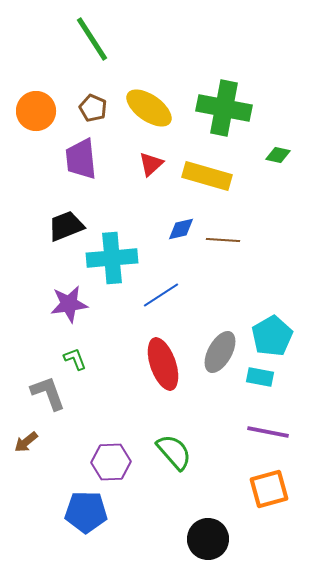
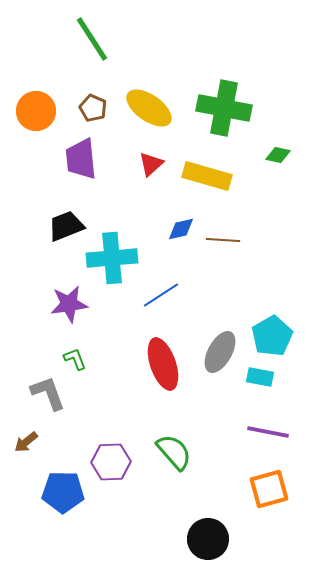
blue pentagon: moved 23 px left, 20 px up
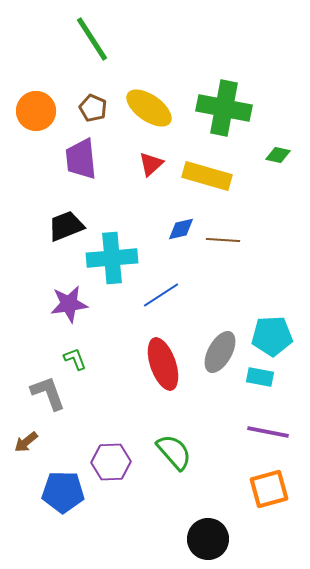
cyan pentagon: rotated 27 degrees clockwise
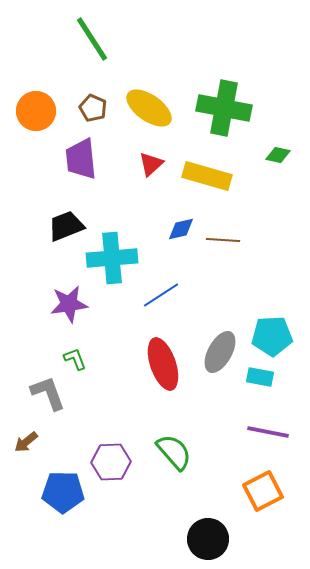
orange square: moved 6 px left, 2 px down; rotated 12 degrees counterclockwise
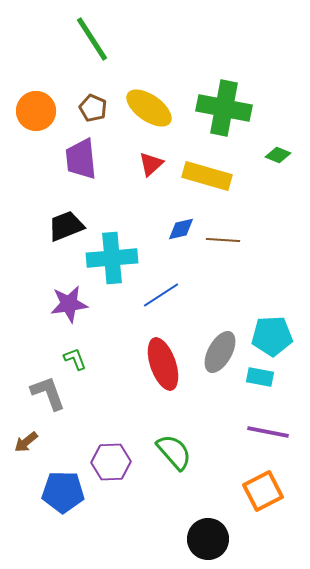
green diamond: rotated 10 degrees clockwise
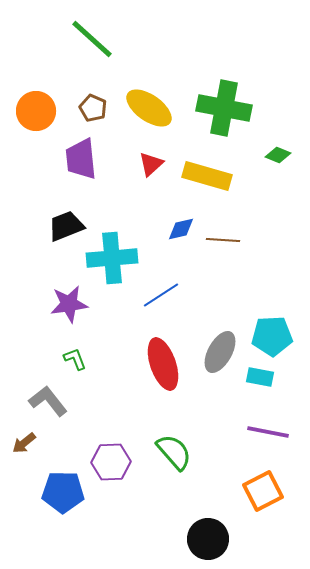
green line: rotated 15 degrees counterclockwise
gray L-shape: moved 8 px down; rotated 18 degrees counterclockwise
brown arrow: moved 2 px left, 1 px down
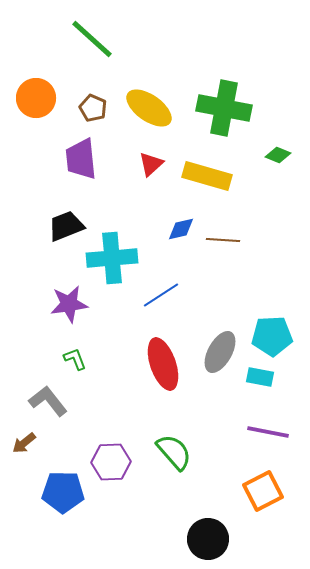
orange circle: moved 13 px up
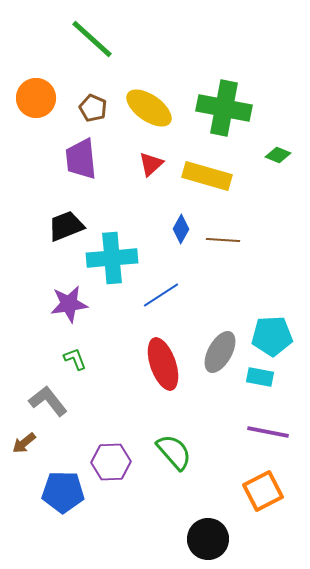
blue diamond: rotated 48 degrees counterclockwise
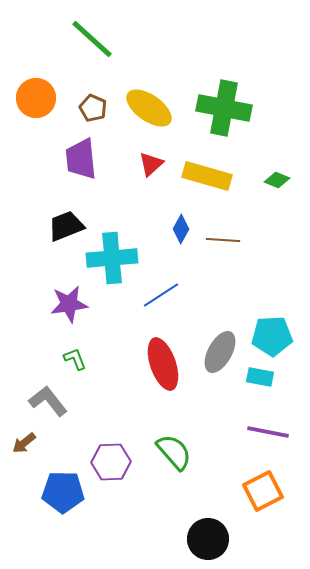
green diamond: moved 1 px left, 25 px down
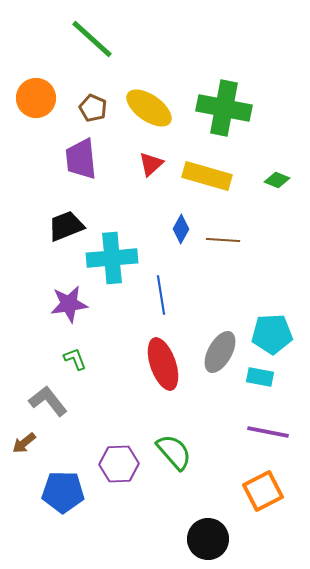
blue line: rotated 66 degrees counterclockwise
cyan pentagon: moved 2 px up
purple hexagon: moved 8 px right, 2 px down
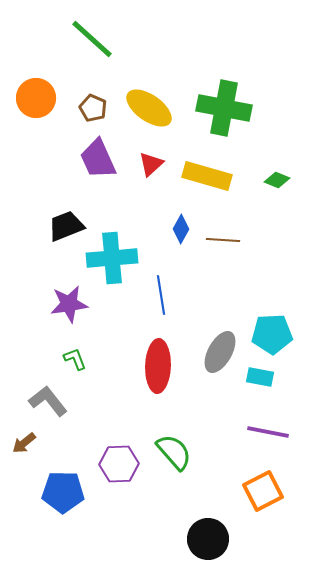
purple trapezoid: moved 17 px right; rotated 18 degrees counterclockwise
red ellipse: moved 5 px left, 2 px down; rotated 21 degrees clockwise
